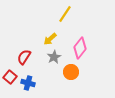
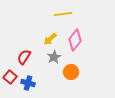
yellow line: moved 2 px left; rotated 48 degrees clockwise
pink diamond: moved 5 px left, 8 px up
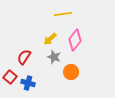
gray star: rotated 24 degrees counterclockwise
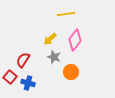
yellow line: moved 3 px right
red semicircle: moved 1 px left, 3 px down
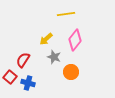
yellow arrow: moved 4 px left
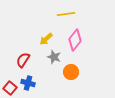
red square: moved 11 px down
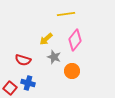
red semicircle: rotated 105 degrees counterclockwise
orange circle: moved 1 px right, 1 px up
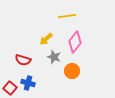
yellow line: moved 1 px right, 2 px down
pink diamond: moved 2 px down
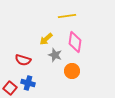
pink diamond: rotated 30 degrees counterclockwise
gray star: moved 1 px right, 2 px up
